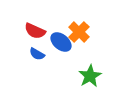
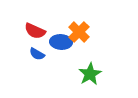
blue ellipse: rotated 35 degrees counterclockwise
green star: moved 2 px up
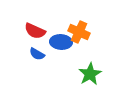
orange cross: rotated 20 degrees counterclockwise
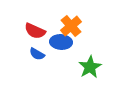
orange cross: moved 8 px left, 6 px up; rotated 25 degrees clockwise
green star: moved 7 px up
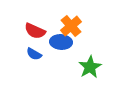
blue semicircle: moved 3 px left
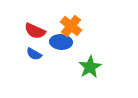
orange cross: rotated 10 degrees counterclockwise
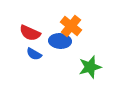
red semicircle: moved 5 px left, 2 px down
blue ellipse: moved 1 px left, 1 px up
green star: rotated 15 degrees clockwise
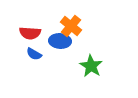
red semicircle: rotated 20 degrees counterclockwise
green star: moved 1 px right, 1 px up; rotated 25 degrees counterclockwise
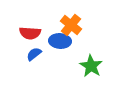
orange cross: moved 1 px up
blue semicircle: rotated 112 degrees clockwise
